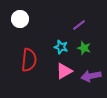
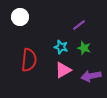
white circle: moved 2 px up
pink triangle: moved 1 px left, 1 px up
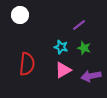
white circle: moved 2 px up
red semicircle: moved 2 px left, 4 px down
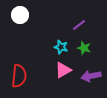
red semicircle: moved 8 px left, 12 px down
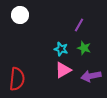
purple line: rotated 24 degrees counterclockwise
cyan star: moved 2 px down
red semicircle: moved 2 px left, 3 px down
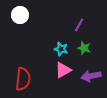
red semicircle: moved 6 px right
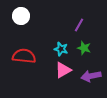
white circle: moved 1 px right, 1 px down
red semicircle: moved 1 px right, 23 px up; rotated 90 degrees counterclockwise
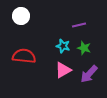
purple line: rotated 48 degrees clockwise
cyan star: moved 2 px right, 3 px up
purple arrow: moved 2 px left, 2 px up; rotated 36 degrees counterclockwise
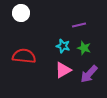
white circle: moved 3 px up
